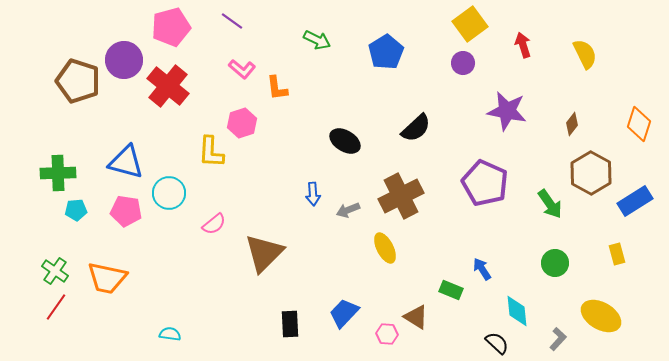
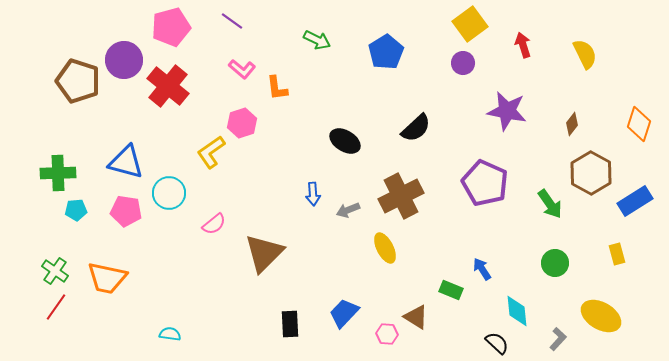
yellow L-shape at (211, 152): rotated 52 degrees clockwise
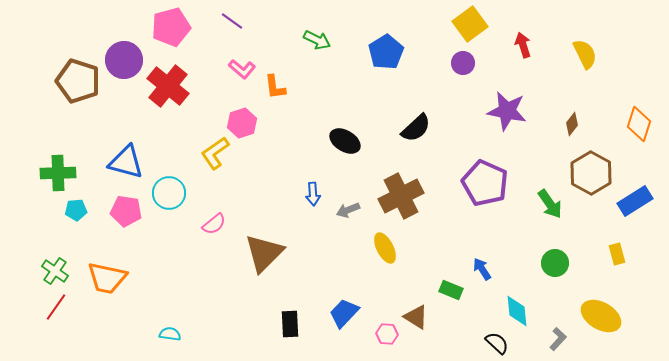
orange L-shape at (277, 88): moved 2 px left, 1 px up
yellow L-shape at (211, 152): moved 4 px right, 1 px down
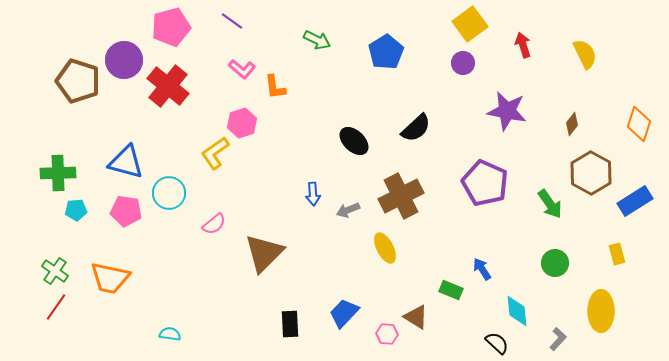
black ellipse at (345, 141): moved 9 px right; rotated 12 degrees clockwise
orange trapezoid at (107, 278): moved 3 px right
yellow ellipse at (601, 316): moved 5 px up; rotated 60 degrees clockwise
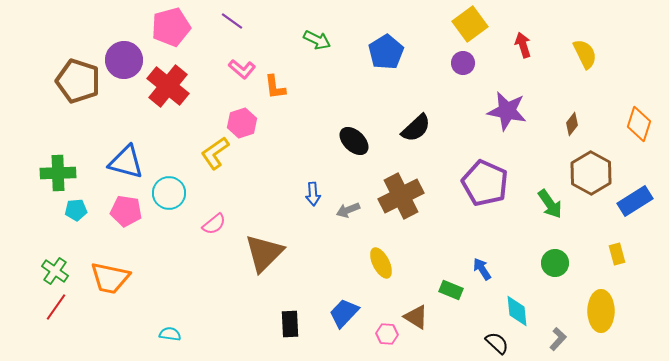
yellow ellipse at (385, 248): moved 4 px left, 15 px down
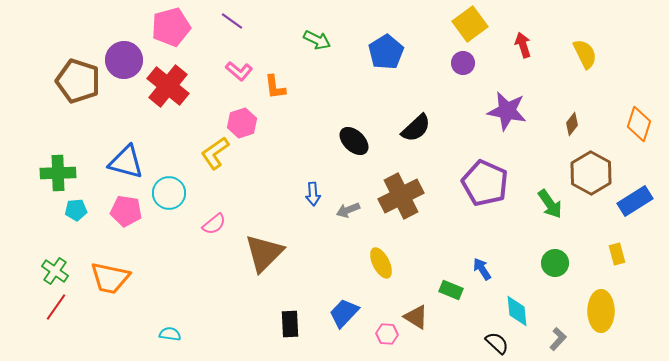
pink L-shape at (242, 69): moved 3 px left, 2 px down
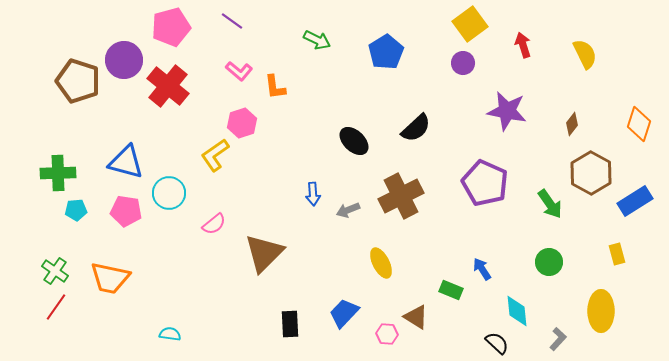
yellow L-shape at (215, 153): moved 2 px down
green circle at (555, 263): moved 6 px left, 1 px up
